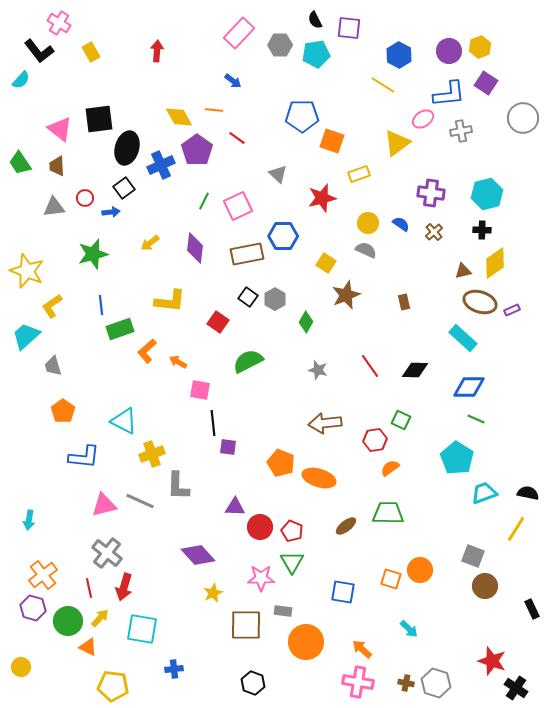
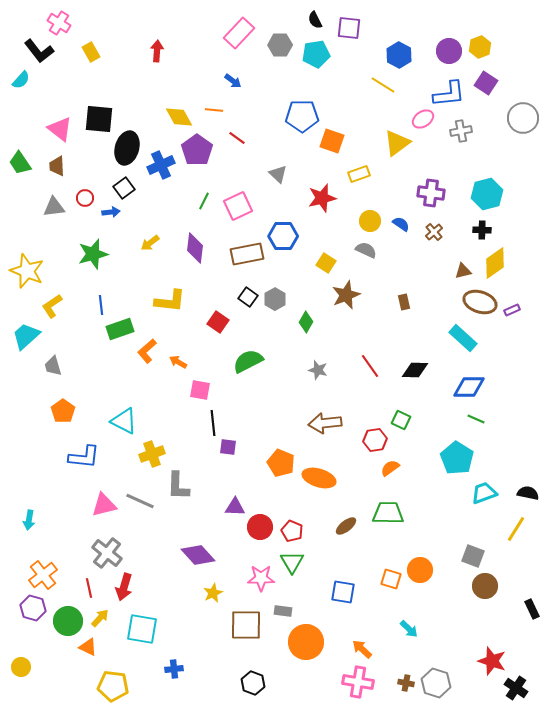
black square at (99, 119): rotated 12 degrees clockwise
yellow circle at (368, 223): moved 2 px right, 2 px up
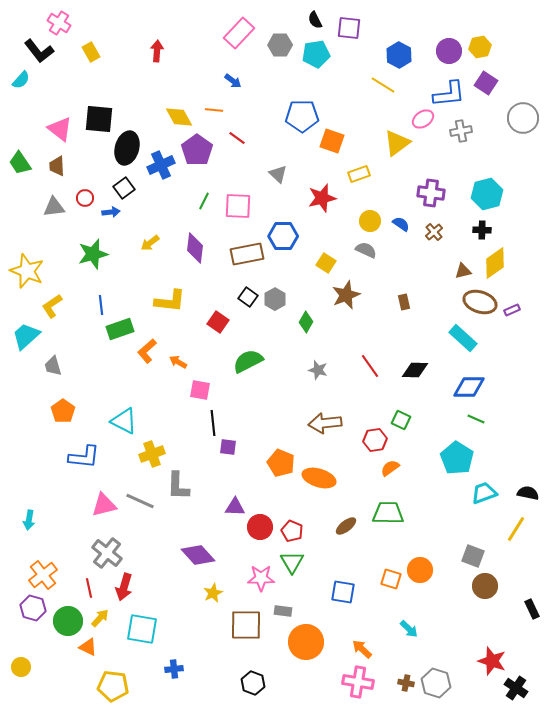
yellow hexagon at (480, 47): rotated 10 degrees clockwise
pink square at (238, 206): rotated 28 degrees clockwise
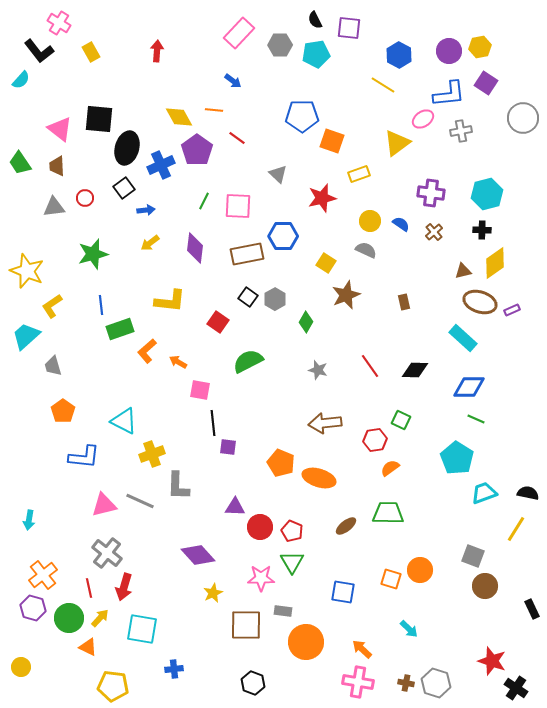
blue arrow at (111, 212): moved 35 px right, 2 px up
green circle at (68, 621): moved 1 px right, 3 px up
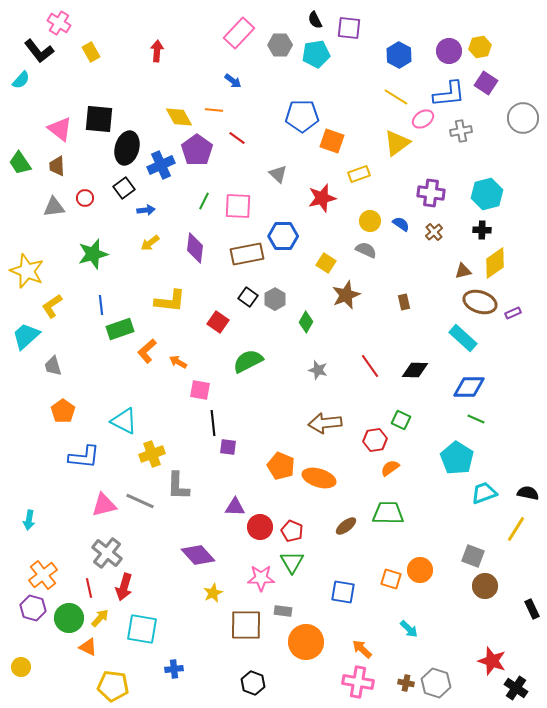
yellow line at (383, 85): moved 13 px right, 12 px down
purple rectangle at (512, 310): moved 1 px right, 3 px down
orange pentagon at (281, 463): moved 3 px down
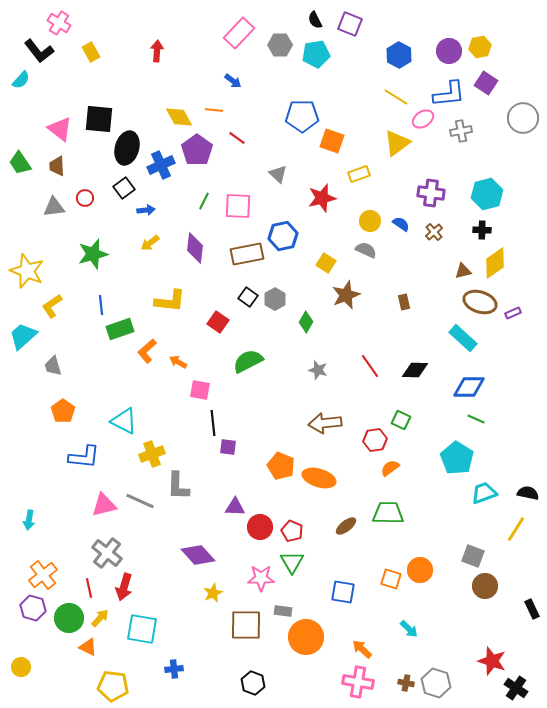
purple square at (349, 28): moved 1 px right, 4 px up; rotated 15 degrees clockwise
blue hexagon at (283, 236): rotated 12 degrees counterclockwise
cyan trapezoid at (26, 336): moved 3 px left
orange circle at (306, 642): moved 5 px up
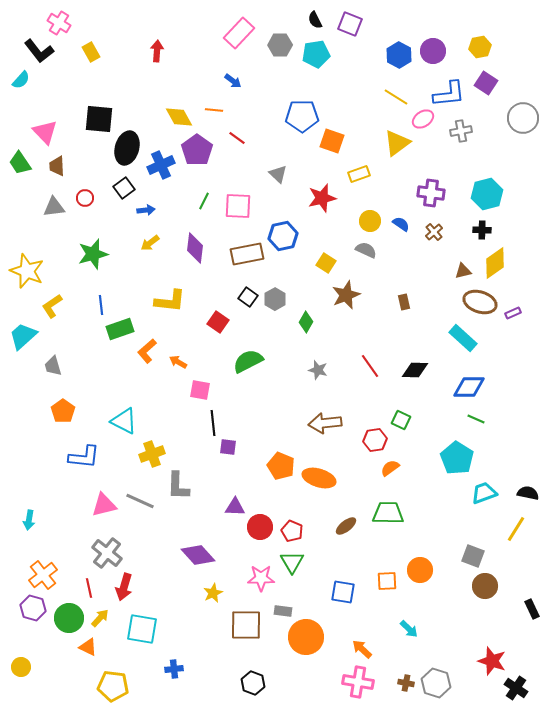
purple circle at (449, 51): moved 16 px left
pink triangle at (60, 129): moved 15 px left, 3 px down; rotated 8 degrees clockwise
orange square at (391, 579): moved 4 px left, 2 px down; rotated 20 degrees counterclockwise
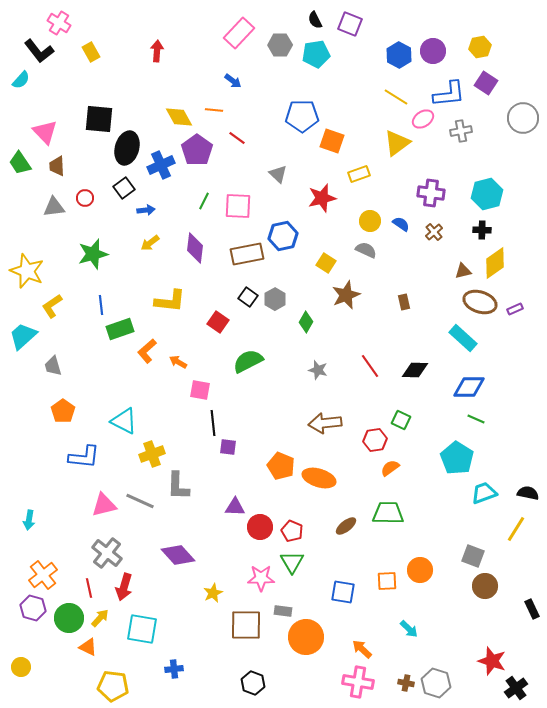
purple rectangle at (513, 313): moved 2 px right, 4 px up
purple diamond at (198, 555): moved 20 px left
black cross at (516, 688): rotated 20 degrees clockwise
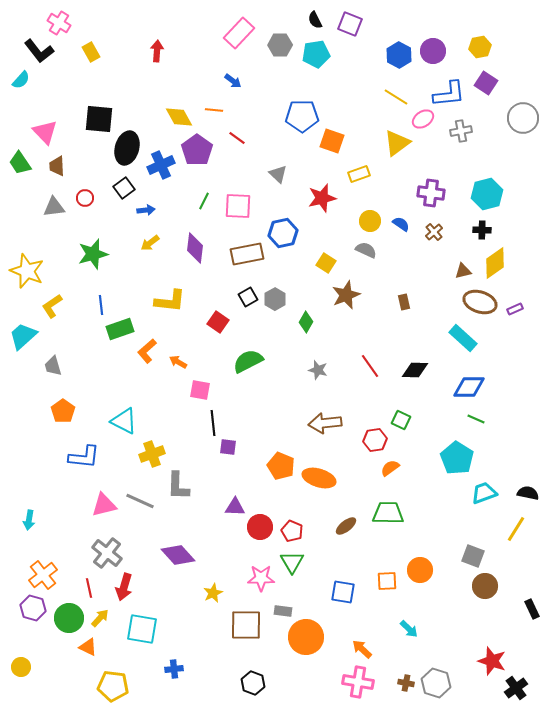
blue hexagon at (283, 236): moved 3 px up
black square at (248, 297): rotated 24 degrees clockwise
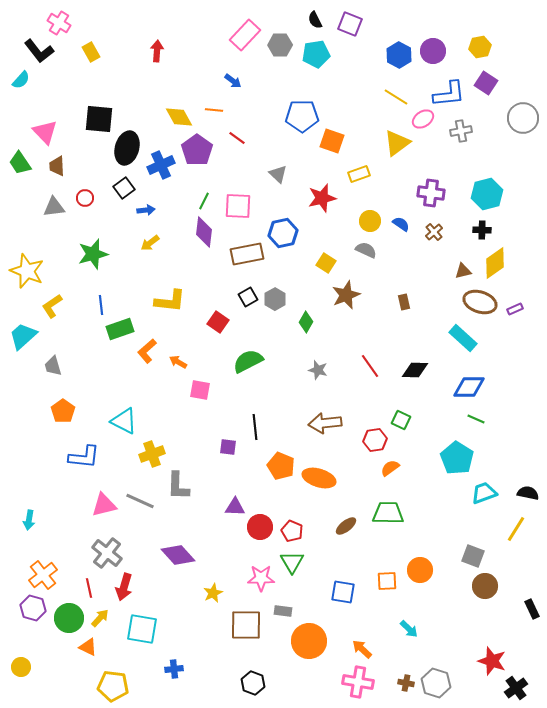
pink rectangle at (239, 33): moved 6 px right, 2 px down
purple diamond at (195, 248): moved 9 px right, 16 px up
black line at (213, 423): moved 42 px right, 4 px down
orange circle at (306, 637): moved 3 px right, 4 px down
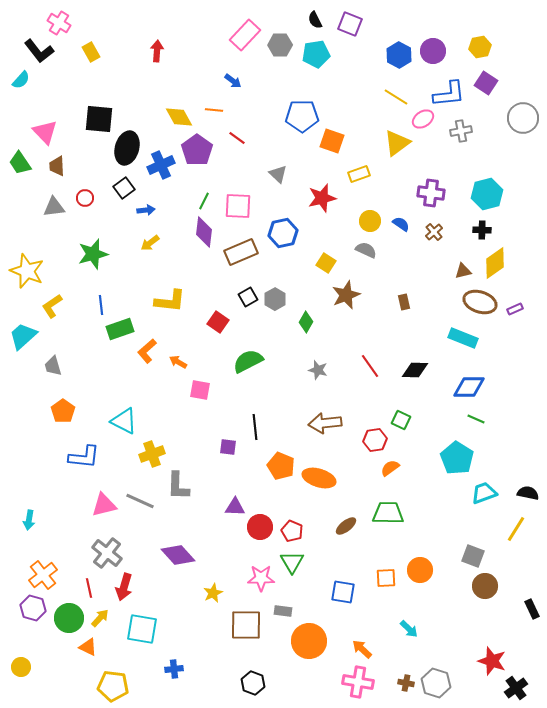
brown rectangle at (247, 254): moved 6 px left, 2 px up; rotated 12 degrees counterclockwise
cyan rectangle at (463, 338): rotated 20 degrees counterclockwise
orange square at (387, 581): moved 1 px left, 3 px up
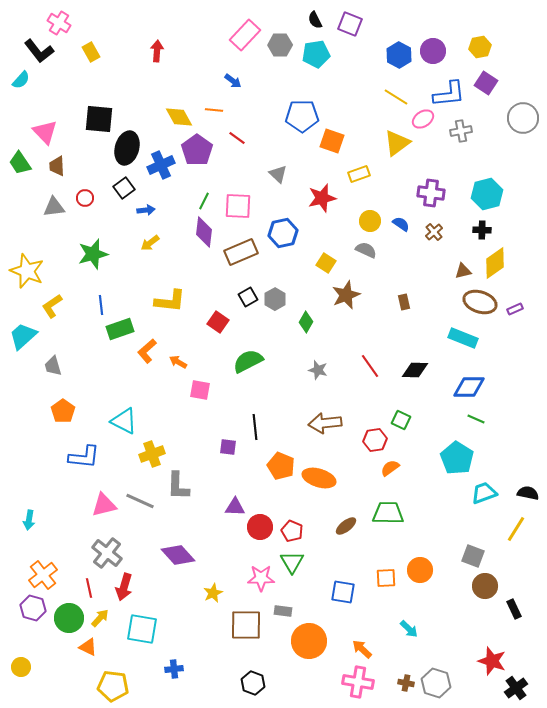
black rectangle at (532, 609): moved 18 px left
